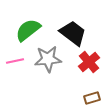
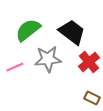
black trapezoid: moved 1 px left, 1 px up
pink line: moved 6 px down; rotated 12 degrees counterclockwise
brown rectangle: rotated 42 degrees clockwise
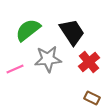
black trapezoid: rotated 20 degrees clockwise
pink line: moved 2 px down
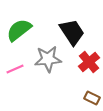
green semicircle: moved 9 px left
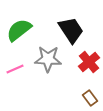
black trapezoid: moved 1 px left, 2 px up
gray star: rotated 8 degrees clockwise
brown rectangle: moved 2 px left; rotated 28 degrees clockwise
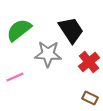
gray star: moved 5 px up
pink line: moved 8 px down
brown rectangle: rotated 28 degrees counterclockwise
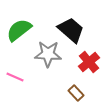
black trapezoid: rotated 16 degrees counterclockwise
pink line: rotated 48 degrees clockwise
brown rectangle: moved 14 px left, 5 px up; rotated 21 degrees clockwise
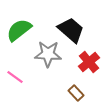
pink line: rotated 12 degrees clockwise
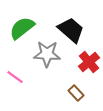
green semicircle: moved 3 px right, 2 px up
gray star: moved 1 px left
